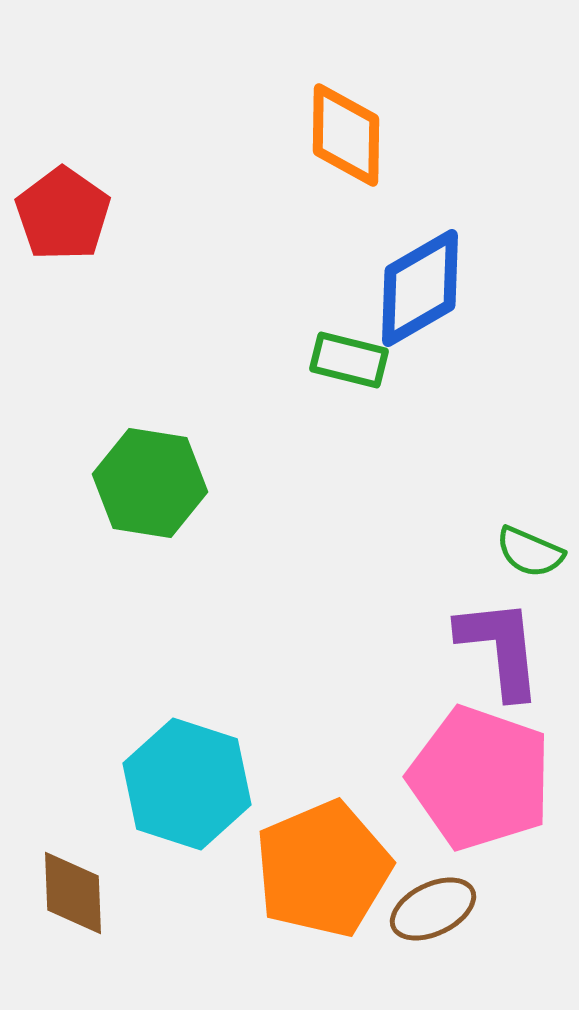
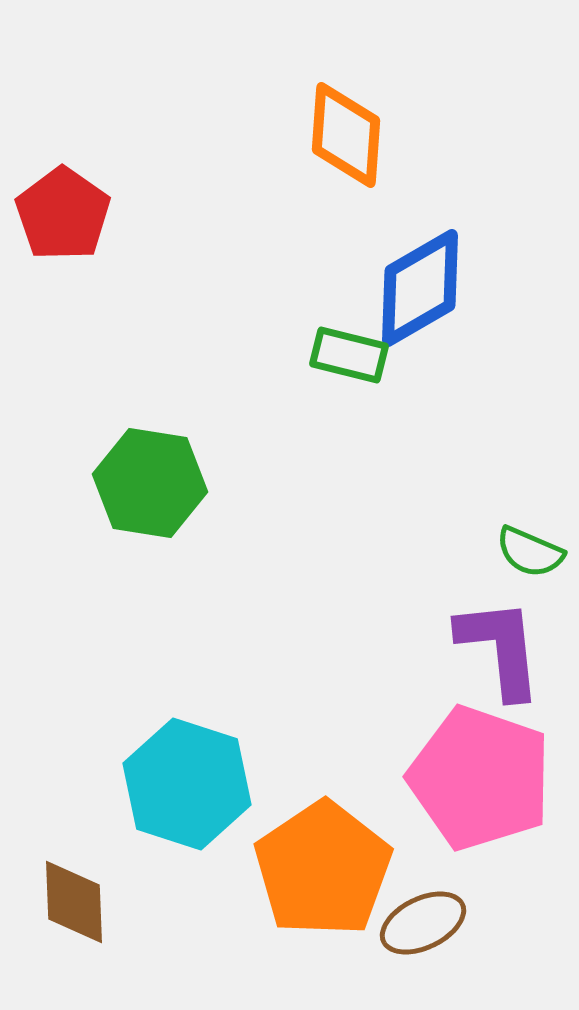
orange diamond: rotated 3 degrees clockwise
green rectangle: moved 5 px up
orange pentagon: rotated 11 degrees counterclockwise
brown diamond: moved 1 px right, 9 px down
brown ellipse: moved 10 px left, 14 px down
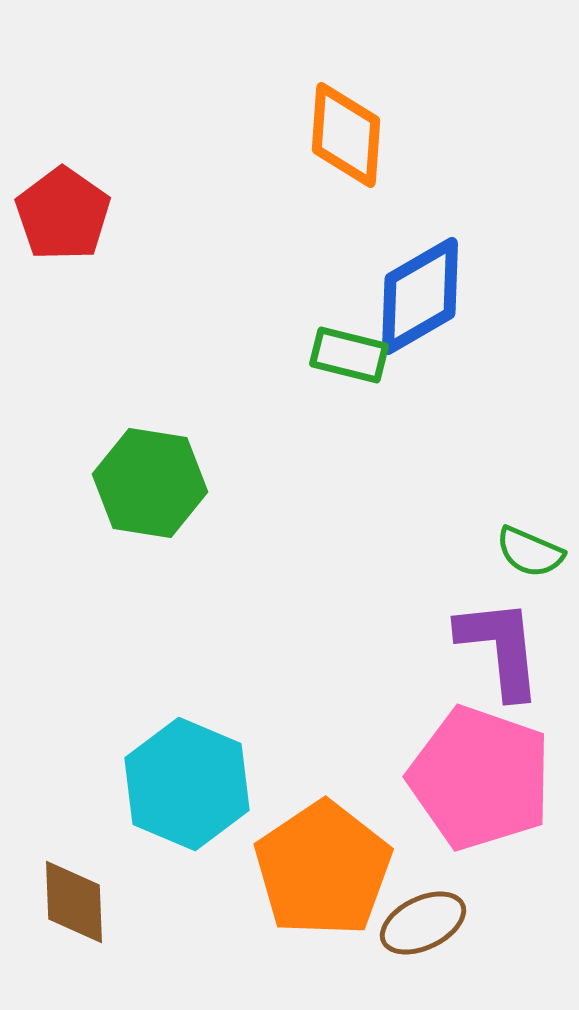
blue diamond: moved 8 px down
cyan hexagon: rotated 5 degrees clockwise
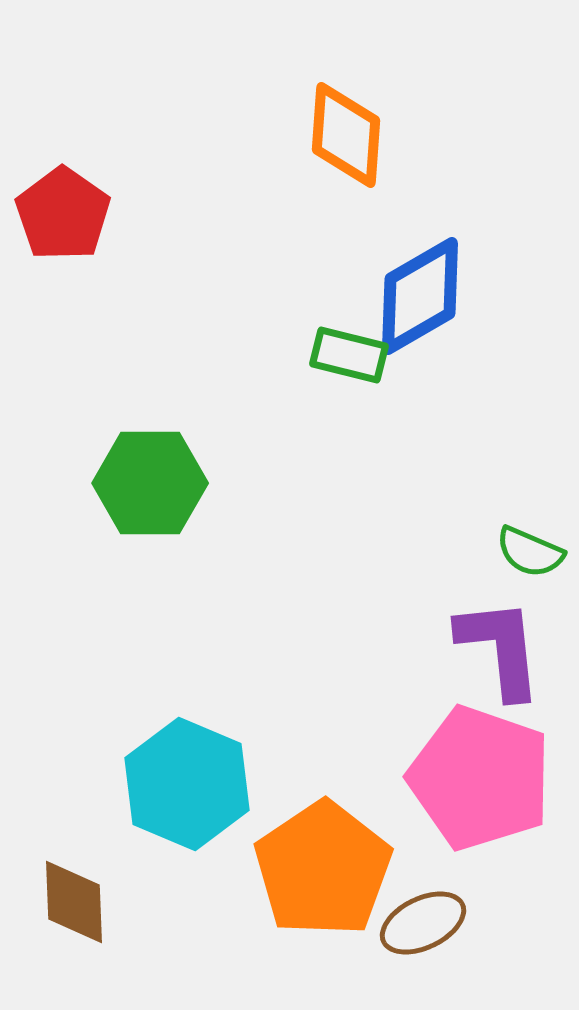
green hexagon: rotated 9 degrees counterclockwise
